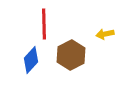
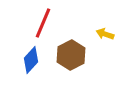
red line: moved 1 px left, 1 px up; rotated 24 degrees clockwise
yellow arrow: rotated 30 degrees clockwise
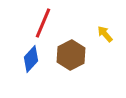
yellow arrow: rotated 30 degrees clockwise
blue diamond: moved 1 px up
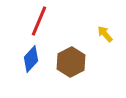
red line: moved 4 px left, 2 px up
brown hexagon: moved 7 px down
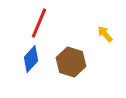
red line: moved 2 px down
brown hexagon: rotated 16 degrees counterclockwise
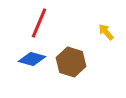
yellow arrow: moved 1 px right, 2 px up
blue diamond: moved 1 px right; rotated 64 degrees clockwise
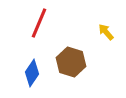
blue diamond: moved 14 px down; rotated 72 degrees counterclockwise
